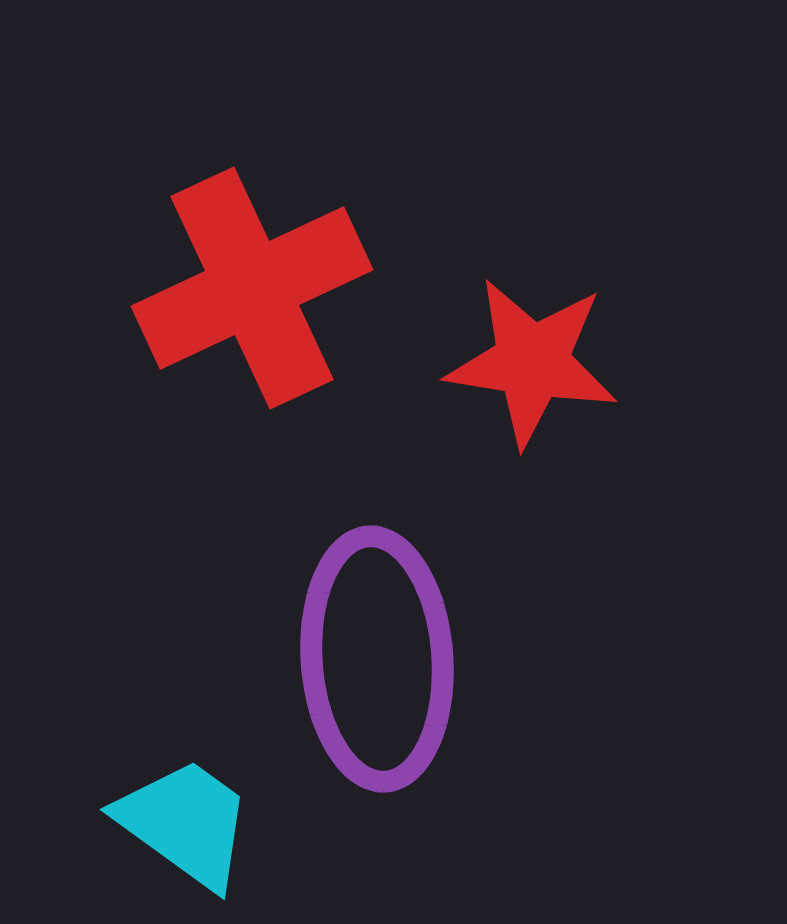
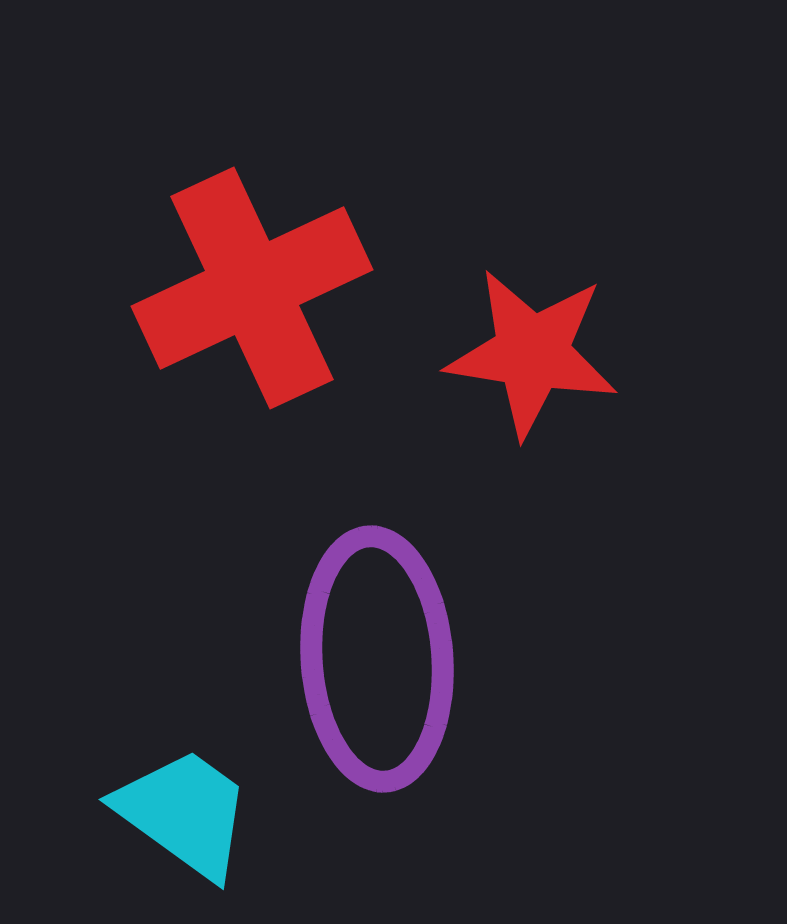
red star: moved 9 px up
cyan trapezoid: moved 1 px left, 10 px up
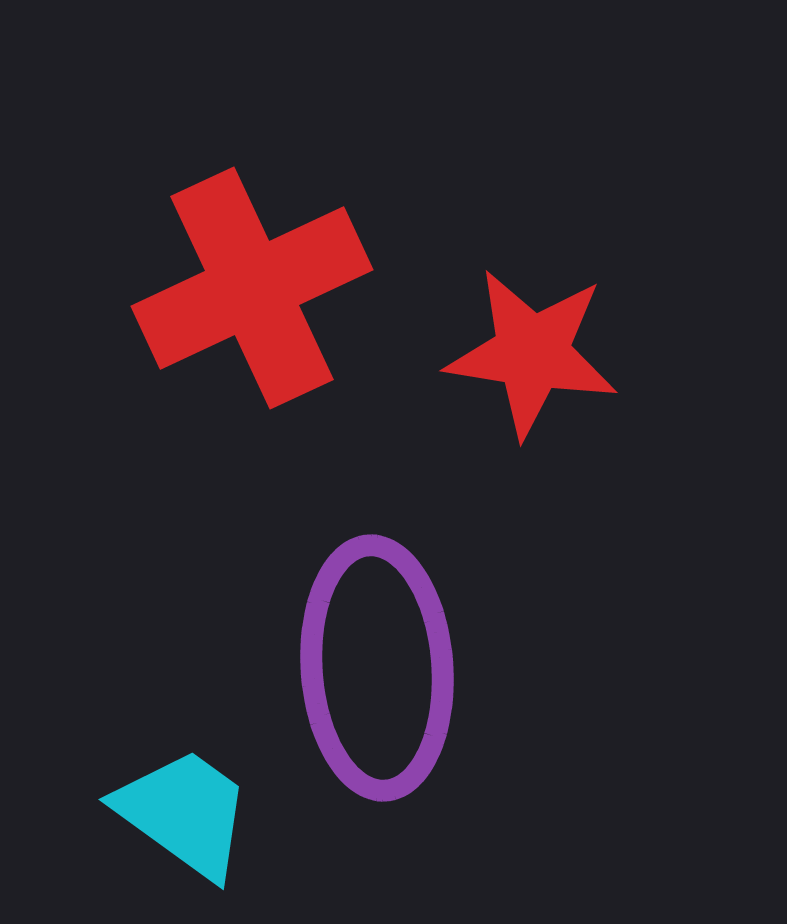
purple ellipse: moved 9 px down
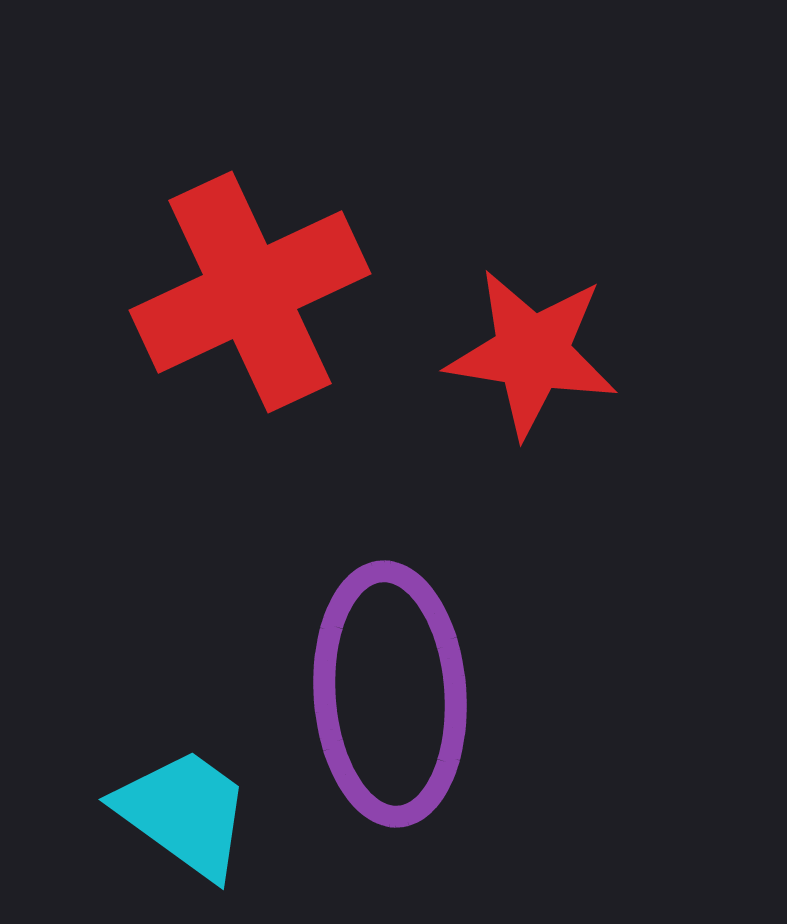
red cross: moved 2 px left, 4 px down
purple ellipse: moved 13 px right, 26 px down
